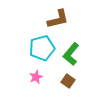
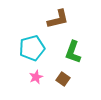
cyan pentagon: moved 10 px left
green L-shape: moved 2 px right, 2 px up; rotated 20 degrees counterclockwise
brown square: moved 5 px left, 2 px up
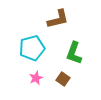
green L-shape: moved 1 px right, 1 px down
pink star: moved 1 px down
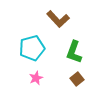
brown L-shape: rotated 60 degrees clockwise
green L-shape: moved 1 px up
brown square: moved 14 px right; rotated 16 degrees clockwise
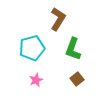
brown L-shape: rotated 105 degrees counterclockwise
green L-shape: moved 1 px left, 3 px up
pink star: moved 2 px down
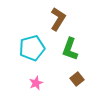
green L-shape: moved 3 px left
pink star: moved 3 px down
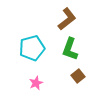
brown L-shape: moved 9 px right; rotated 20 degrees clockwise
brown square: moved 1 px right, 3 px up
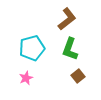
pink star: moved 10 px left, 5 px up
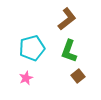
green L-shape: moved 1 px left, 2 px down
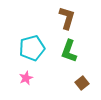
brown L-shape: moved 1 px up; rotated 35 degrees counterclockwise
brown square: moved 4 px right, 7 px down
